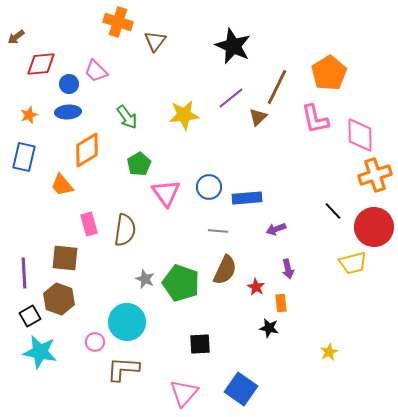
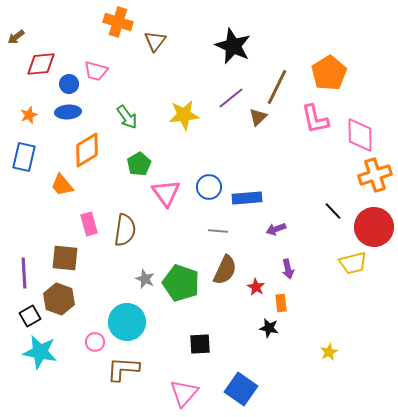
pink trapezoid at (96, 71): rotated 30 degrees counterclockwise
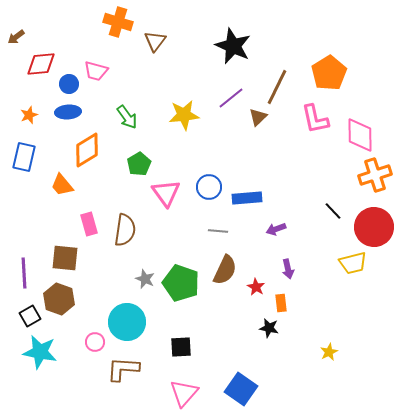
black square at (200, 344): moved 19 px left, 3 px down
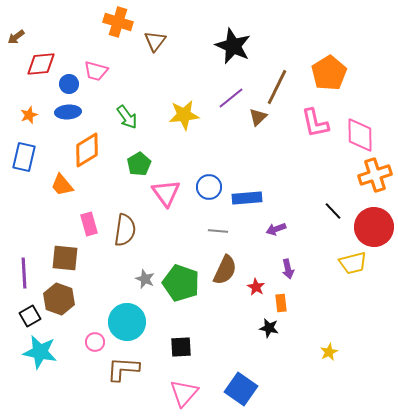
pink L-shape at (315, 119): moved 4 px down
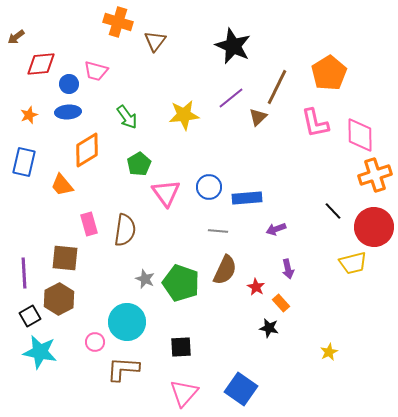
blue rectangle at (24, 157): moved 5 px down
brown hexagon at (59, 299): rotated 12 degrees clockwise
orange rectangle at (281, 303): rotated 36 degrees counterclockwise
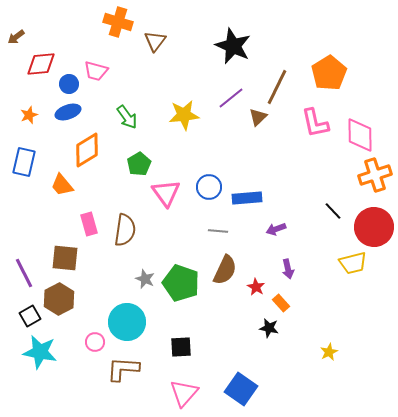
blue ellipse at (68, 112): rotated 15 degrees counterclockwise
purple line at (24, 273): rotated 24 degrees counterclockwise
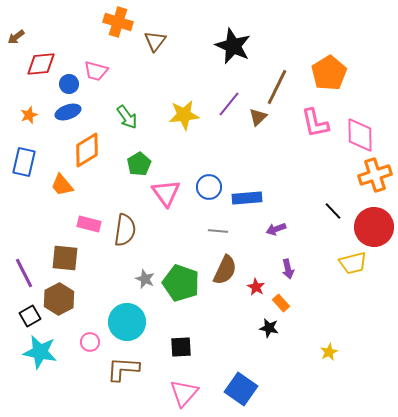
purple line at (231, 98): moved 2 px left, 6 px down; rotated 12 degrees counterclockwise
pink rectangle at (89, 224): rotated 60 degrees counterclockwise
pink circle at (95, 342): moved 5 px left
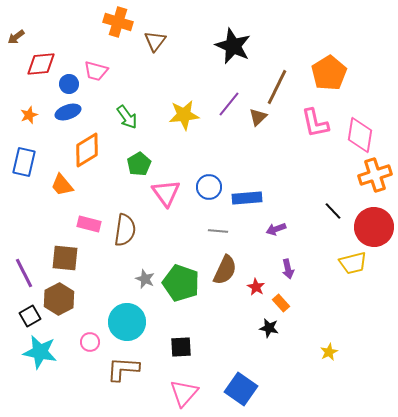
pink diamond at (360, 135): rotated 9 degrees clockwise
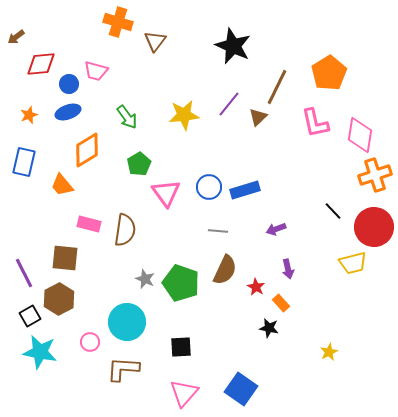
blue rectangle at (247, 198): moved 2 px left, 8 px up; rotated 12 degrees counterclockwise
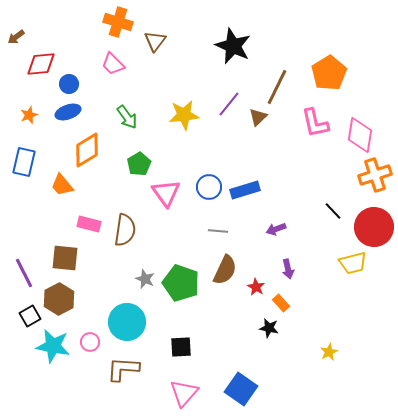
pink trapezoid at (96, 71): moved 17 px right, 7 px up; rotated 30 degrees clockwise
cyan star at (40, 352): moved 13 px right, 6 px up
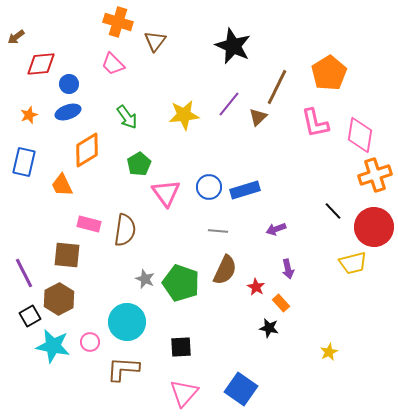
orange trapezoid at (62, 185): rotated 15 degrees clockwise
brown square at (65, 258): moved 2 px right, 3 px up
